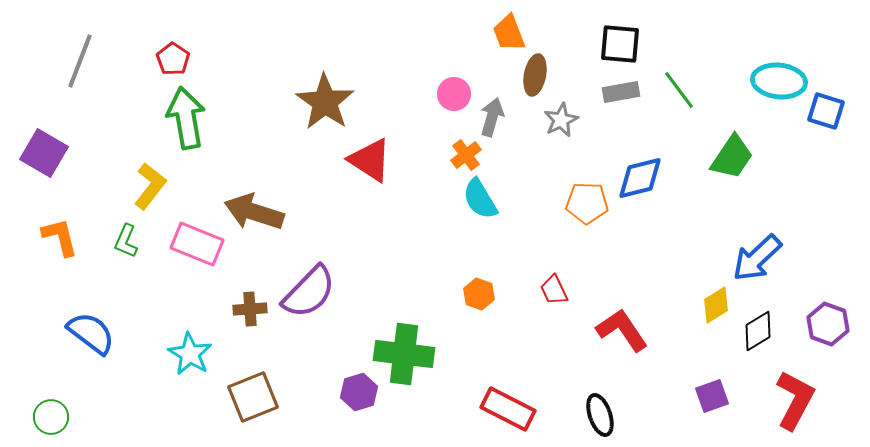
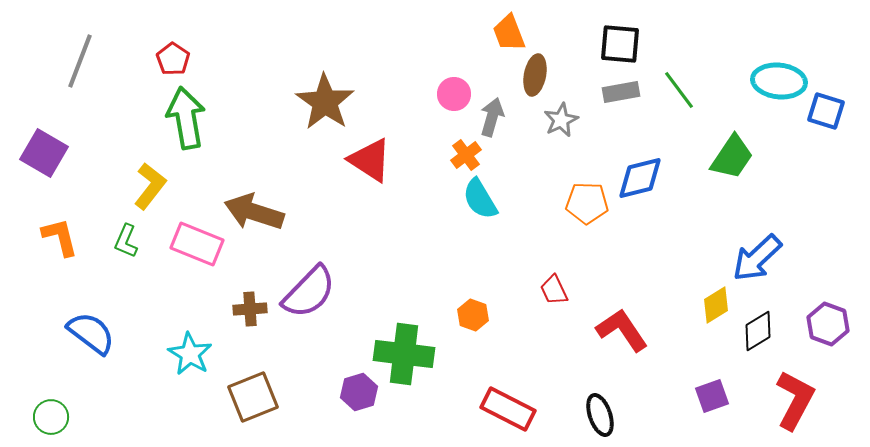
orange hexagon at (479, 294): moved 6 px left, 21 px down
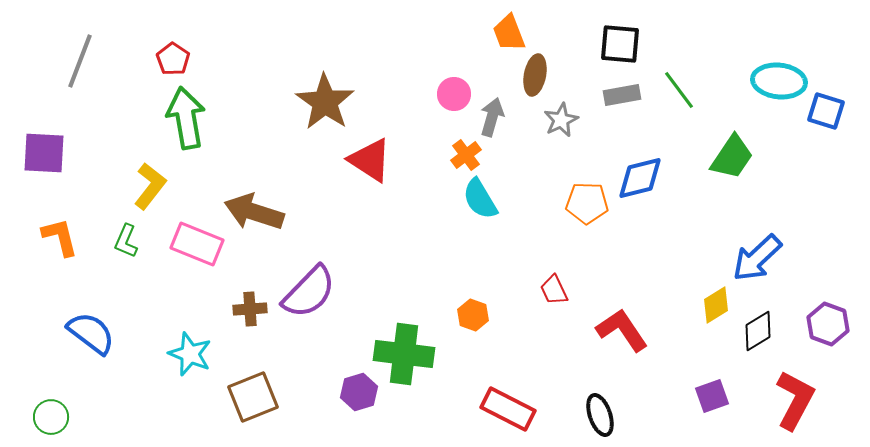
gray rectangle at (621, 92): moved 1 px right, 3 px down
purple square at (44, 153): rotated 27 degrees counterclockwise
cyan star at (190, 354): rotated 9 degrees counterclockwise
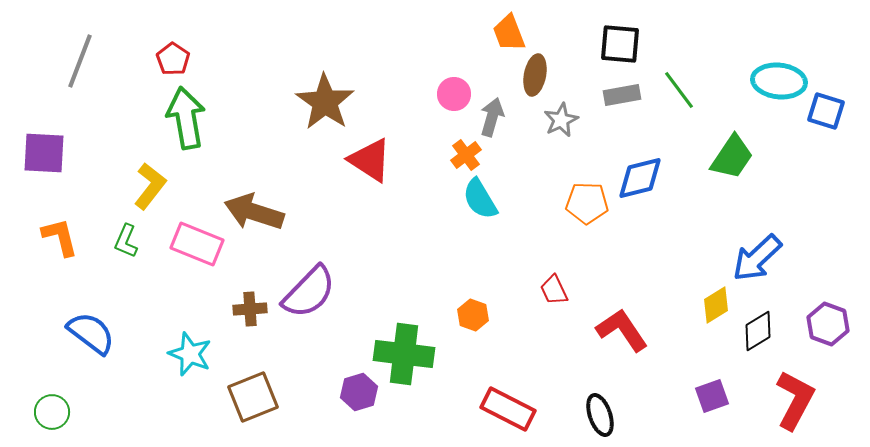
green circle at (51, 417): moved 1 px right, 5 px up
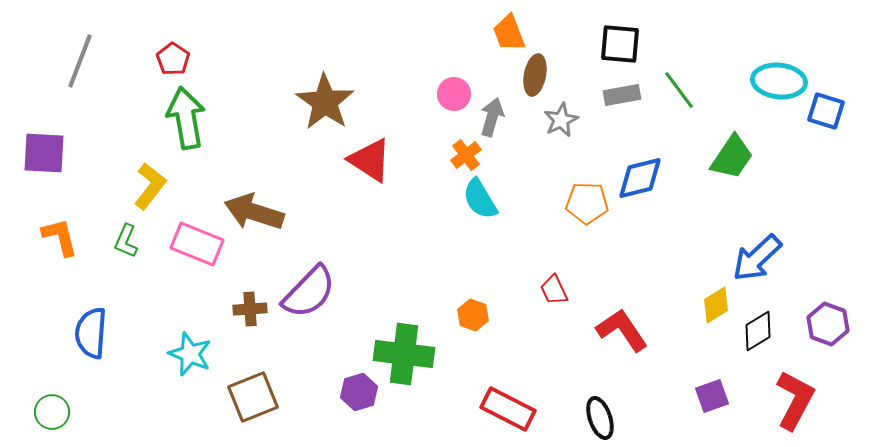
blue semicircle at (91, 333): rotated 123 degrees counterclockwise
black ellipse at (600, 415): moved 3 px down
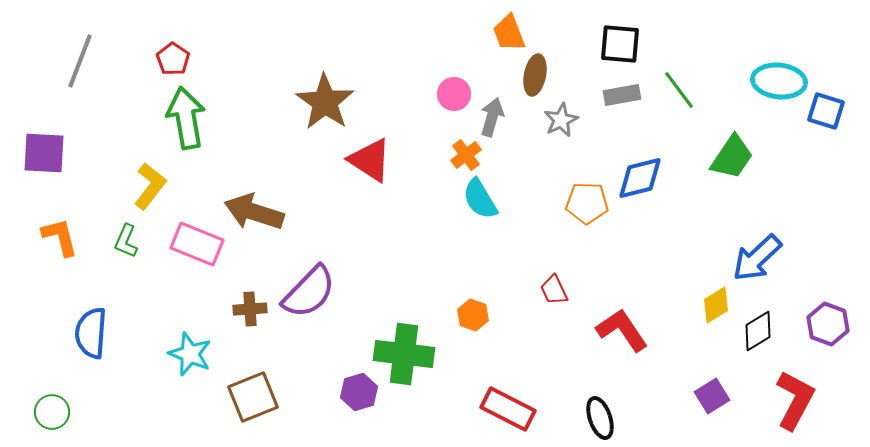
purple square at (712, 396): rotated 12 degrees counterclockwise
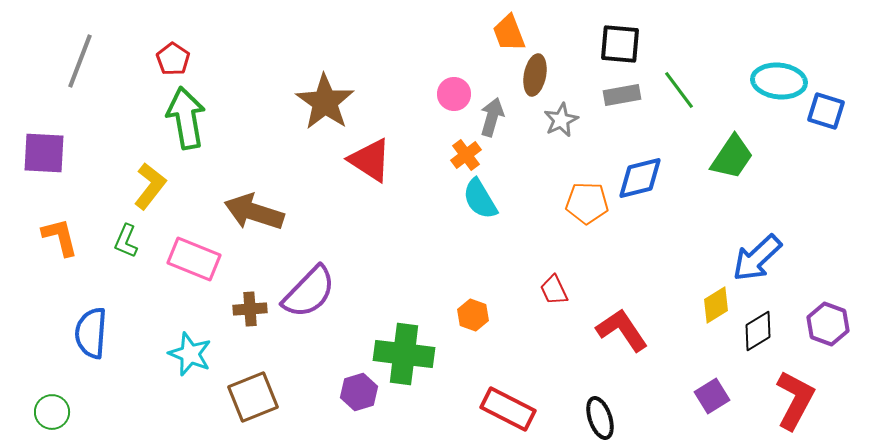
pink rectangle at (197, 244): moved 3 px left, 15 px down
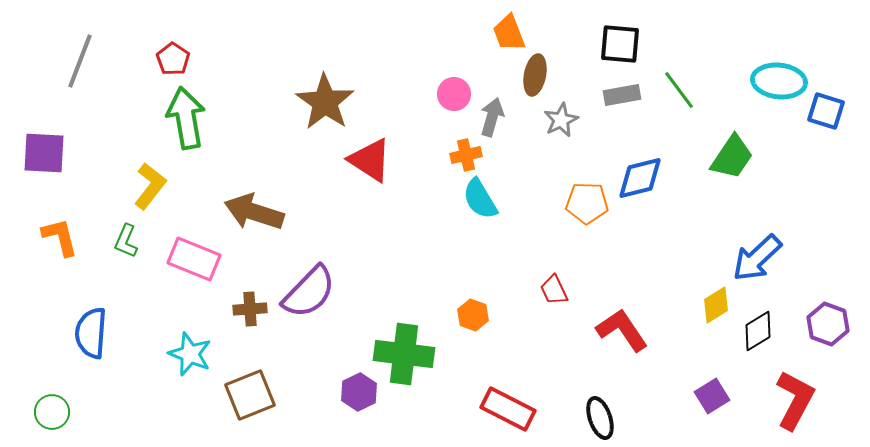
orange cross at (466, 155): rotated 24 degrees clockwise
purple hexagon at (359, 392): rotated 9 degrees counterclockwise
brown square at (253, 397): moved 3 px left, 2 px up
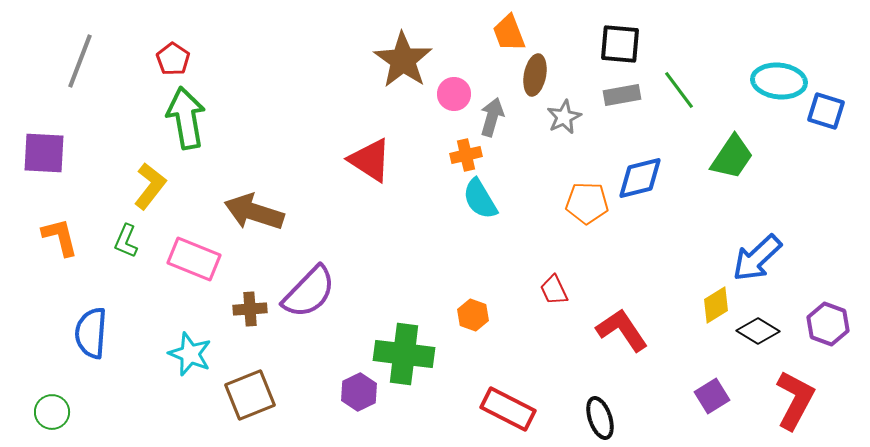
brown star at (325, 102): moved 78 px right, 42 px up
gray star at (561, 120): moved 3 px right, 3 px up
black diamond at (758, 331): rotated 63 degrees clockwise
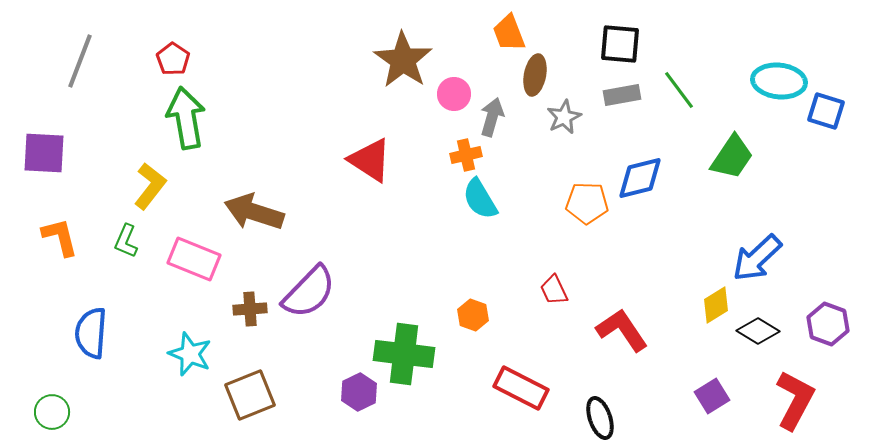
red rectangle at (508, 409): moved 13 px right, 21 px up
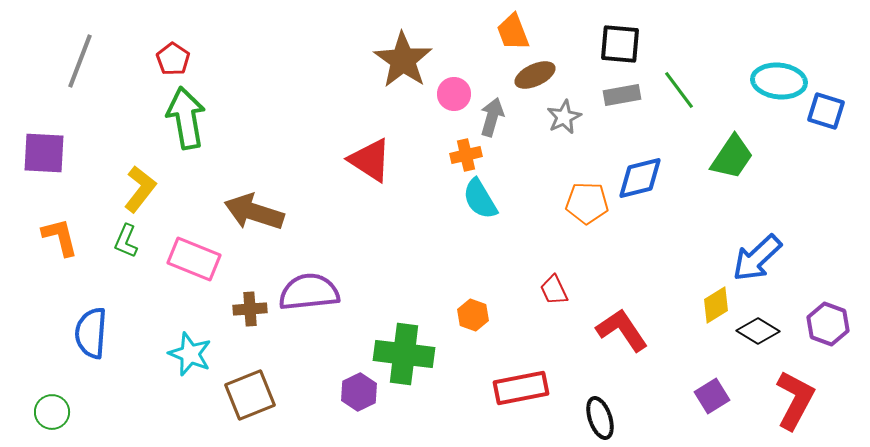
orange trapezoid at (509, 33): moved 4 px right, 1 px up
brown ellipse at (535, 75): rotated 54 degrees clockwise
yellow L-shape at (150, 186): moved 10 px left, 3 px down
purple semicircle at (309, 292): rotated 140 degrees counterclockwise
red rectangle at (521, 388): rotated 38 degrees counterclockwise
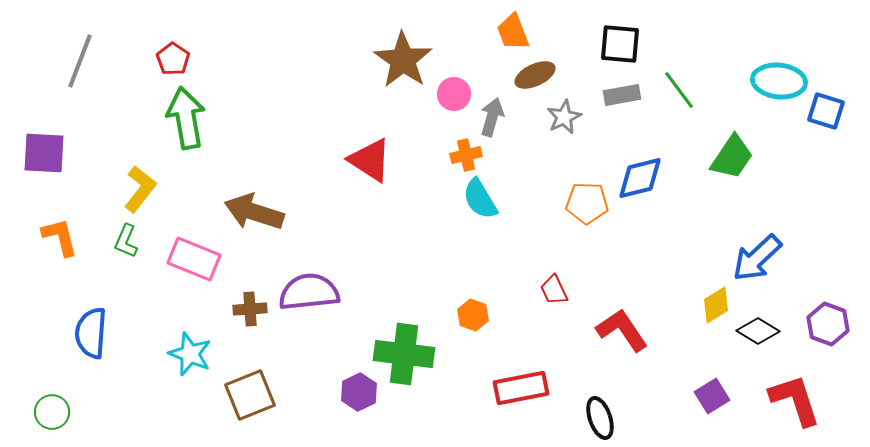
red L-shape at (795, 400): rotated 46 degrees counterclockwise
